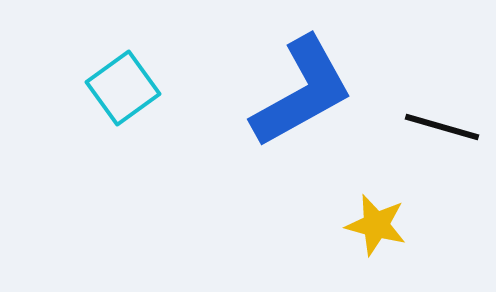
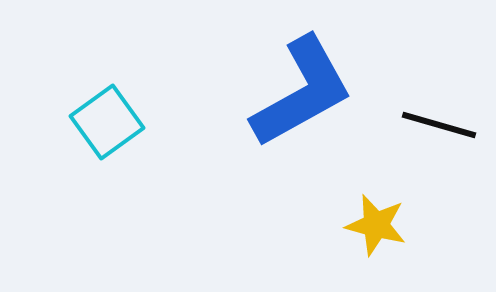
cyan square: moved 16 px left, 34 px down
black line: moved 3 px left, 2 px up
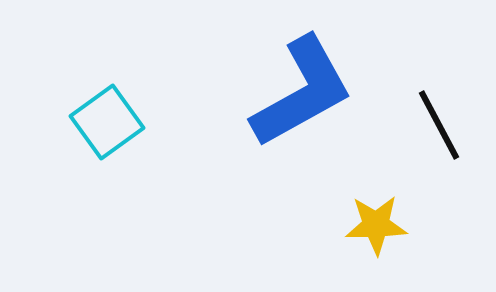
black line: rotated 46 degrees clockwise
yellow star: rotated 16 degrees counterclockwise
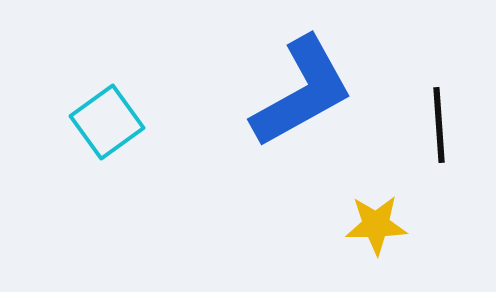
black line: rotated 24 degrees clockwise
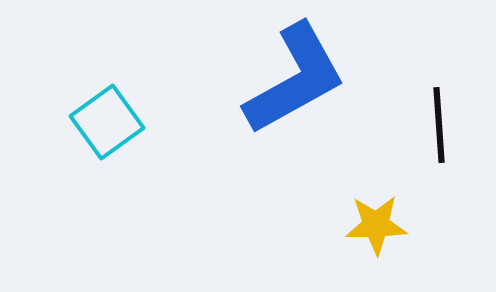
blue L-shape: moved 7 px left, 13 px up
